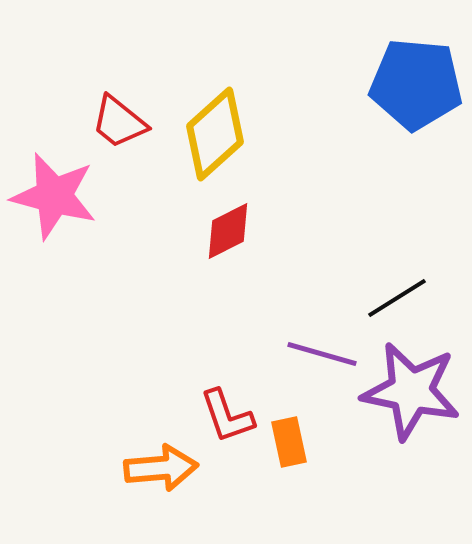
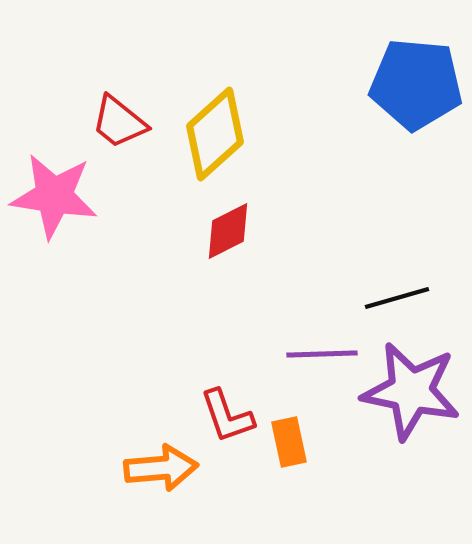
pink star: rotated 6 degrees counterclockwise
black line: rotated 16 degrees clockwise
purple line: rotated 18 degrees counterclockwise
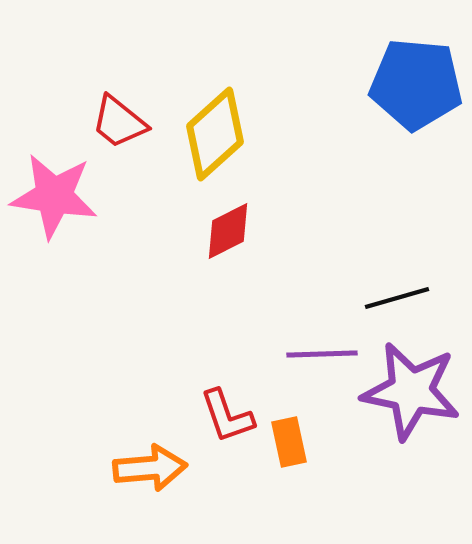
orange arrow: moved 11 px left
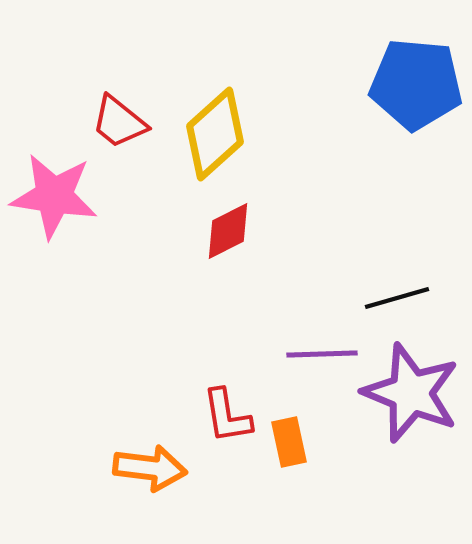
purple star: moved 2 px down; rotated 10 degrees clockwise
red L-shape: rotated 10 degrees clockwise
orange arrow: rotated 12 degrees clockwise
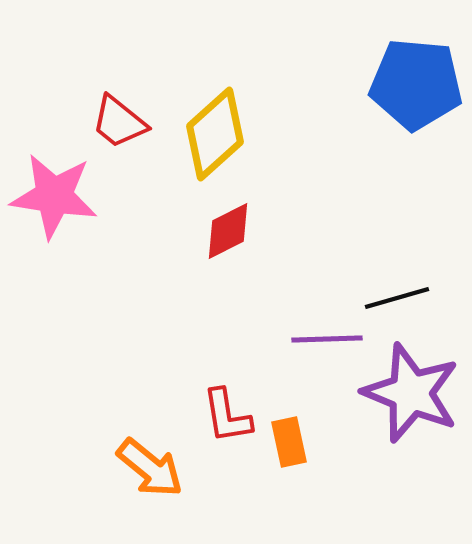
purple line: moved 5 px right, 15 px up
orange arrow: rotated 32 degrees clockwise
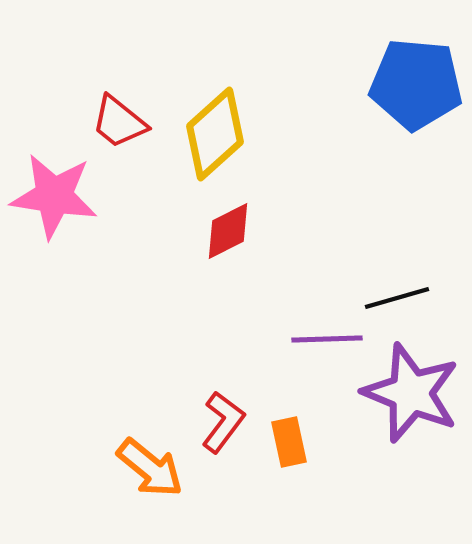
red L-shape: moved 4 px left, 6 px down; rotated 134 degrees counterclockwise
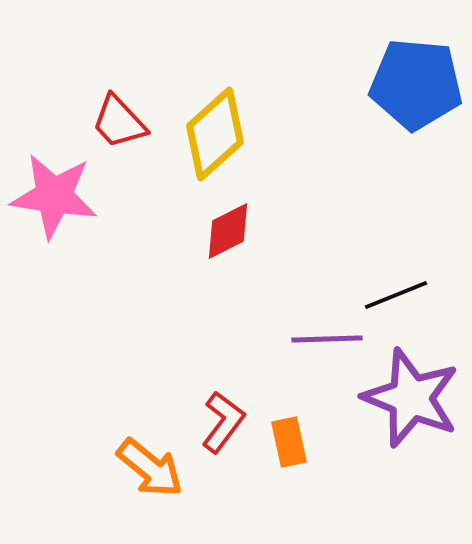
red trapezoid: rotated 8 degrees clockwise
black line: moved 1 px left, 3 px up; rotated 6 degrees counterclockwise
purple star: moved 5 px down
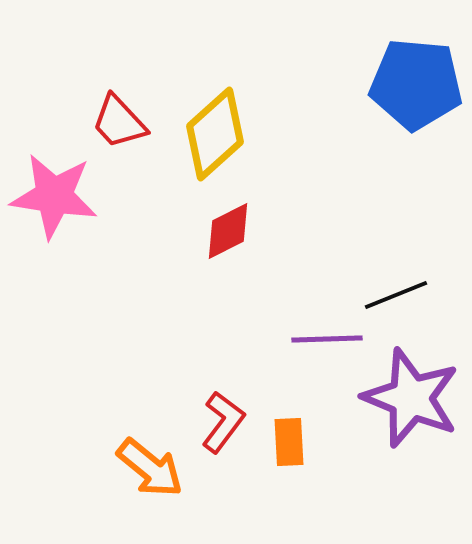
orange rectangle: rotated 9 degrees clockwise
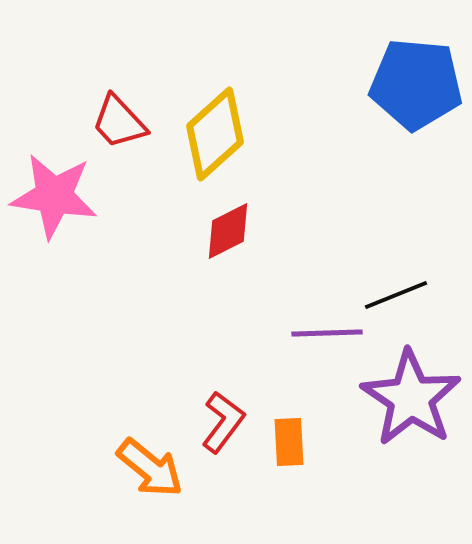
purple line: moved 6 px up
purple star: rotated 12 degrees clockwise
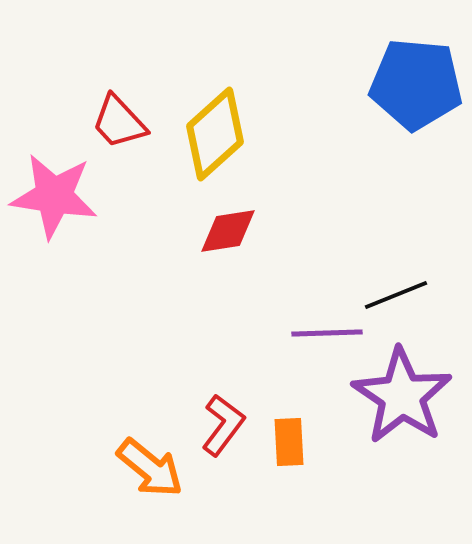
red diamond: rotated 18 degrees clockwise
purple star: moved 9 px left, 2 px up
red L-shape: moved 3 px down
